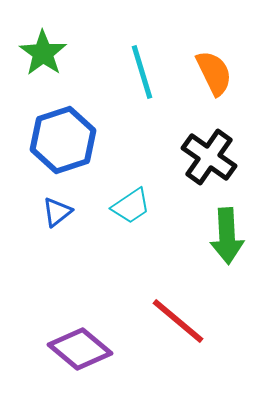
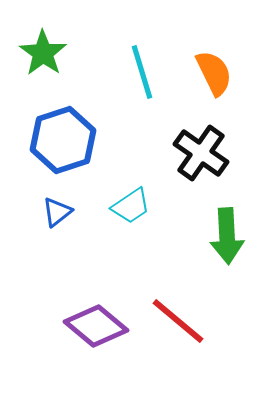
black cross: moved 8 px left, 4 px up
purple diamond: moved 16 px right, 23 px up
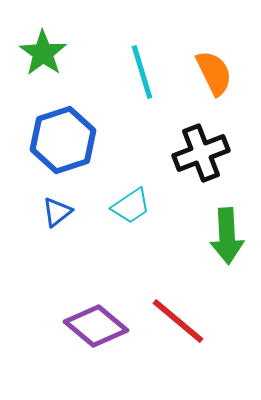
black cross: rotated 34 degrees clockwise
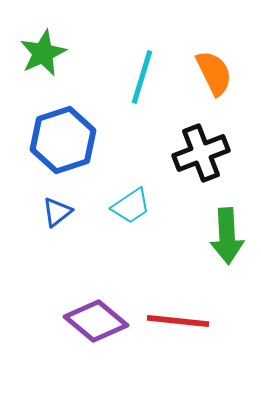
green star: rotated 12 degrees clockwise
cyan line: moved 5 px down; rotated 34 degrees clockwise
red line: rotated 34 degrees counterclockwise
purple diamond: moved 5 px up
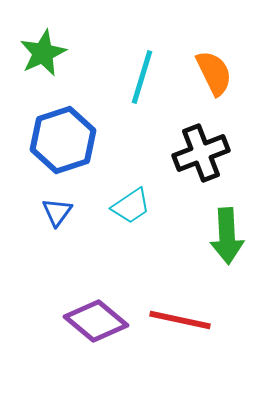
blue triangle: rotated 16 degrees counterclockwise
red line: moved 2 px right, 1 px up; rotated 6 degrees clockwise
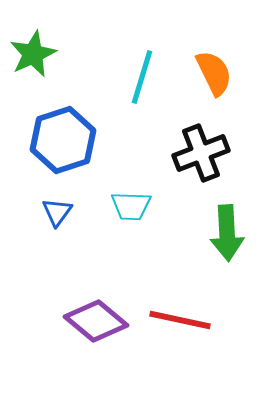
green star: moved 10 px left, 1 px down
cyan trapezoid: rotated 36 degrees clockwise
green arrow: moved 3 px up
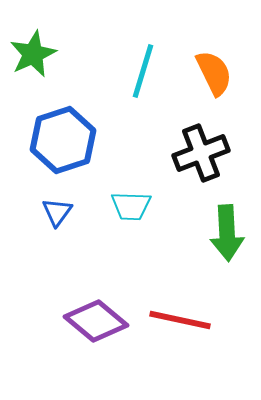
cyan line: moved 1 px right, 6 px up
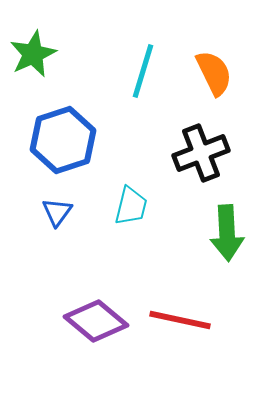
cyan trapezoid: rotated 78 degrees counterclockwise
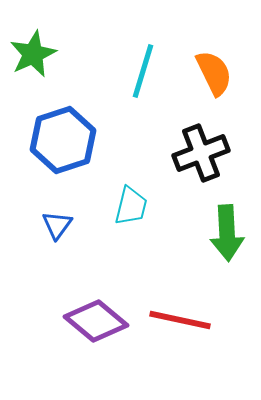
blue triangle: moved 13 px down
